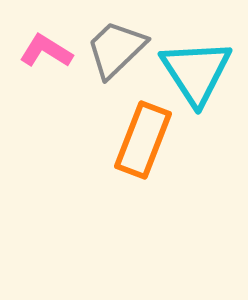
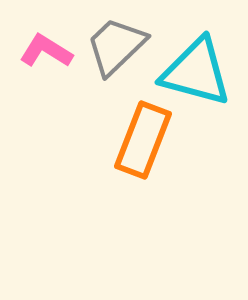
gray trapezoid: moved 3 px up
cyan triangle: rotated 42 degrees counterclockwise
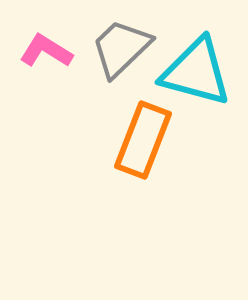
gray trapezoid: moved 5 px right, 2 px down
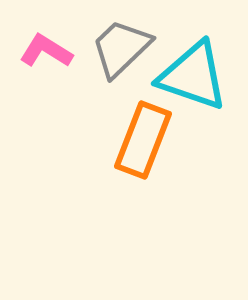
cyan triangle: moved 3 px left, 4 px down; rotated 4 degrees clockwise
